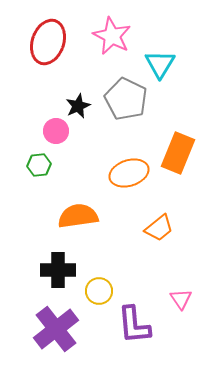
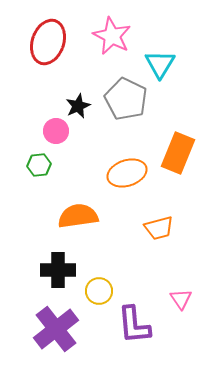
orange ellipse: moved 2 px left
orange trapezoid: rotated 24 degrees clockwise
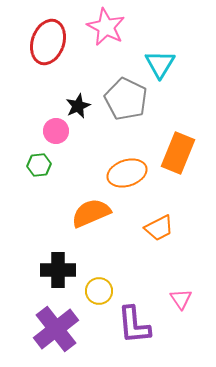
pink star: moved 6 px left, 9 px up
orange semicircle: moved 13 px right, 3 px up; rotated 15 degrees counterclockwise
orange trapezoid: rotated 12 degrees counterclockwise
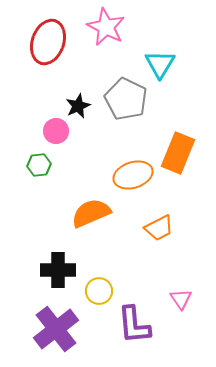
orange ellipse: moved 6 px right, 2 px down
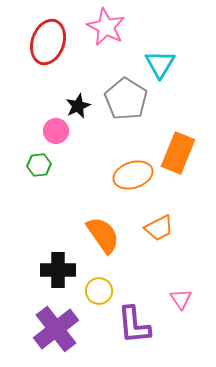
gray pentagon: rotated 6 degrees clockwise
orange semicircle: moved 12 px right, 22 px down; rotated 78 degrees clockwise
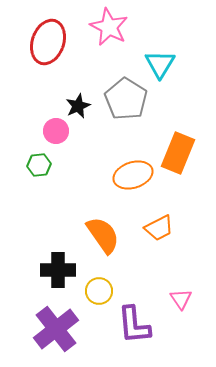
pink star: moved 3 px right
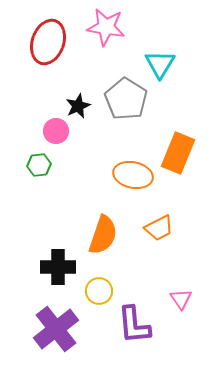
pink star: moved 3 px left; rotated 18 degrees counterclockwise
orange ellipse: rotated 30 degrees clockwise
orange semicircle: rotated 54 degrees clockwise
black cross: moved 3 px up
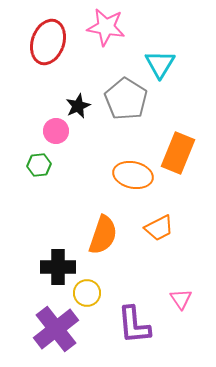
yellow circle: moved 12 px left, 2 px down
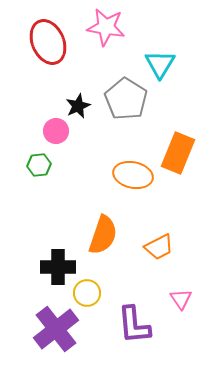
red ellipse: rotated 42 degrees counterclockwise
orange trapezoid: moved 19 px down
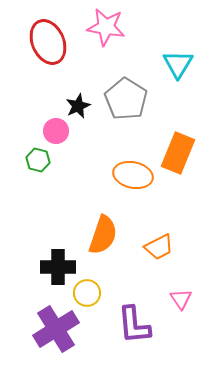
cyan triangle: moved 18 px right
green hexagon: moved 1 px left, 5 px up; rotated 20 degrees clockwise
purple cross: rotated 6 degrees clockwise
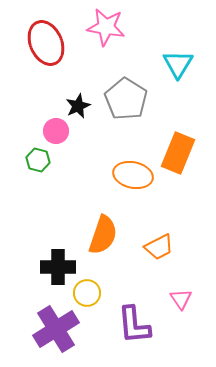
red ellipse: moved 2 px left, 1 px down
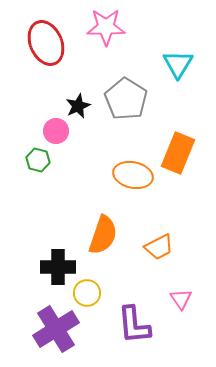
pink star: rotated 9 degrees counterclockwise
